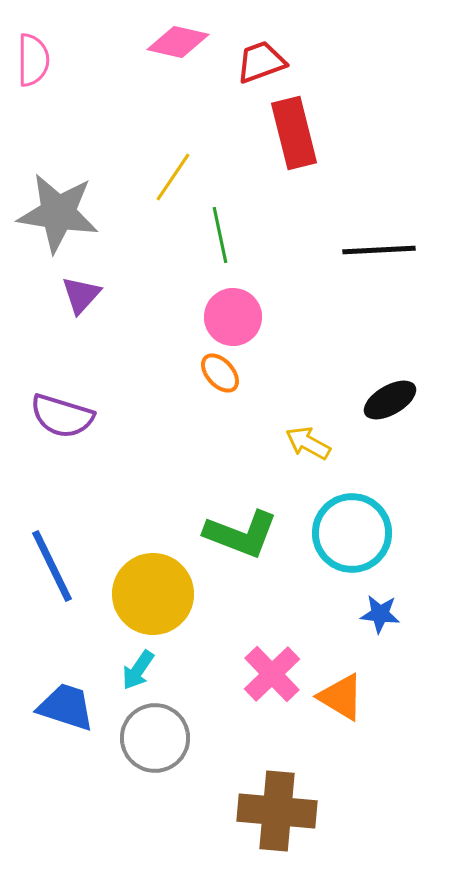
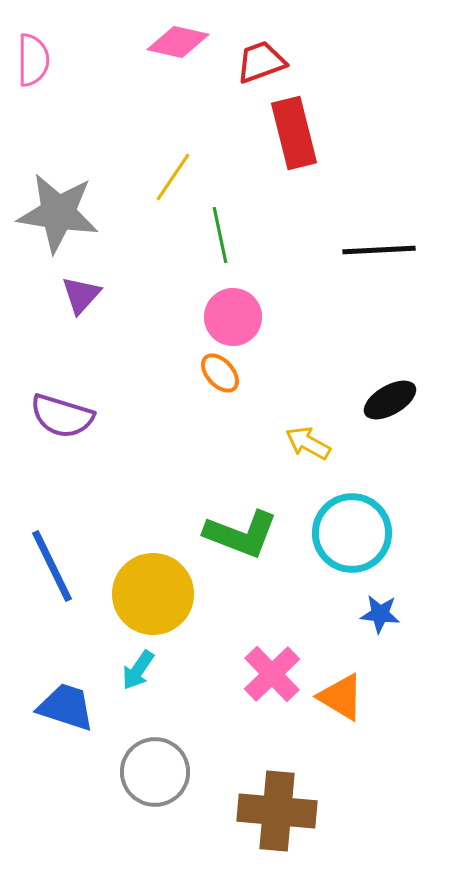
gray circle: moved 34 px down
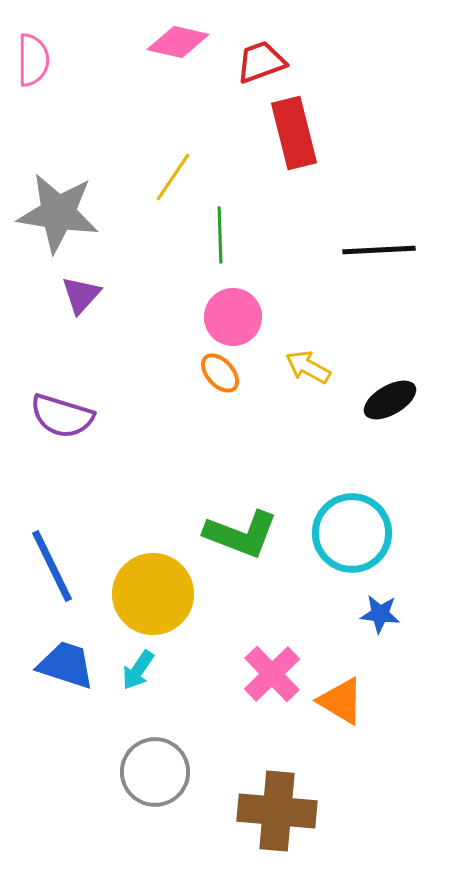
green line: rotated 10 degrees clockwise
yellow arrow: moved 76 px up
orange triangle: moved 4 px down
blue trapezoid: moved 42 px up
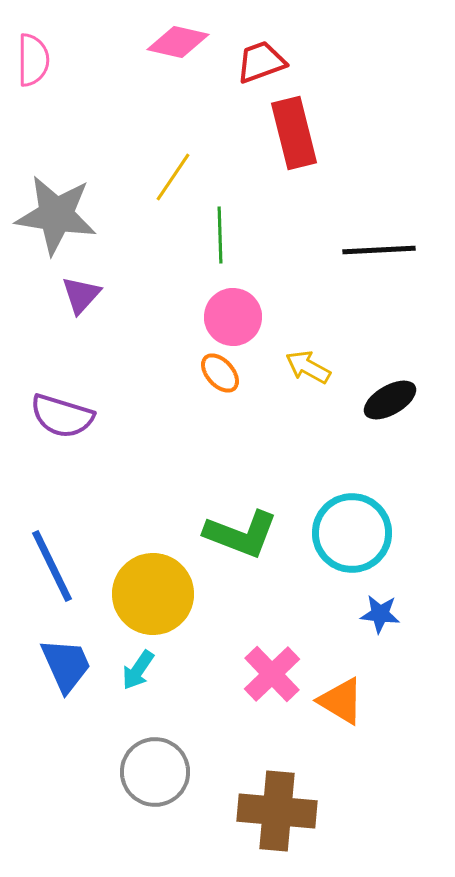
gray star: moved 2 px left, 2 px down
blue trapezoid: rotated 48 degrees clockwise
